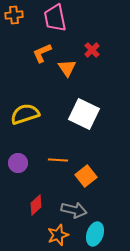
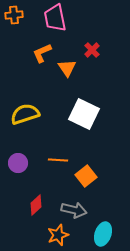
cyan ellipse: moved 8 px right
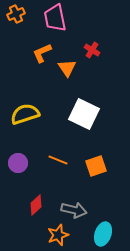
orange cross: moved 2 px right, 1 px up; rotated 18 degrees counterclockwise
red cross: rotated 14 degrees counterclockwise
orange line: rotated 18 degrees clockwise
orange square: moved 10 px right, 10 px up; rotated 20 degrees clockwise
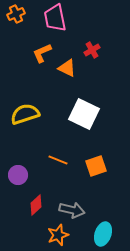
red cross: rotated 28 degrees clockwise
orange triangle: rotated 30 degrees counterclockwise
purple circle: moved 12 px down
gray arrow: moved 2 px left
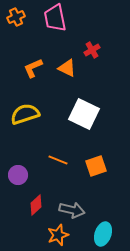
orange cross: moved 3 px down
orange L-shape: moved 9 px left, 15 px down
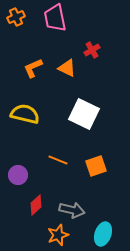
yellow semicircle: rotated 32 degrees clockwise
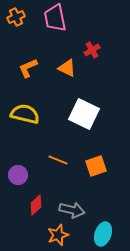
orange L-shape: moved 5 px left
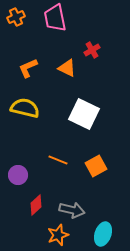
yellow semicircle: moved 6 px up
orange square: rotated 10 degrees counterclockwise
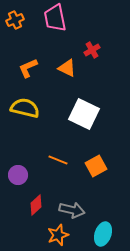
orange cross: moved 1 px left, 3 px down
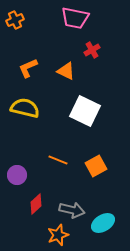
pink trapezoid: moved 20 px right; rotated 68 degrees counterclockwise
orange triangle: moved 1 px left, 3 px down
white square: moved 1 px right, 3 px up
purple circle: moved 1 px left
red diamond: moved 1 px up
cyan ellipse: moved 11 px up; rotated 40 degrees clockwise
